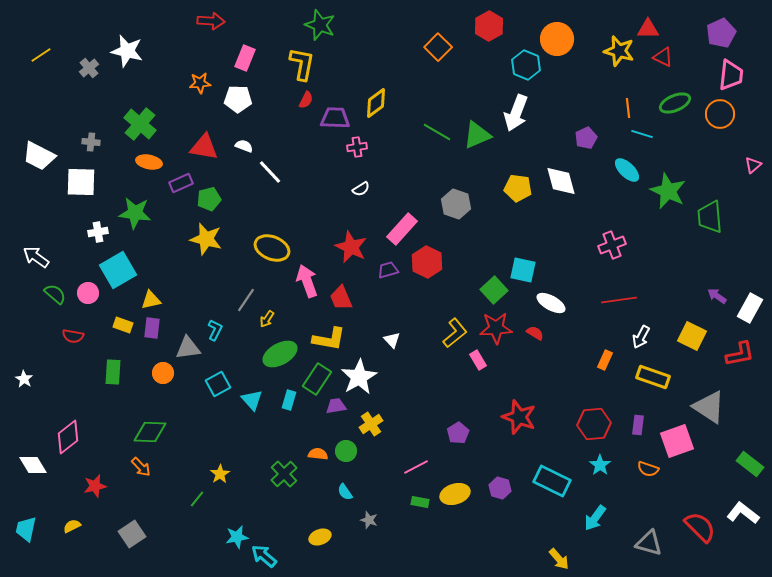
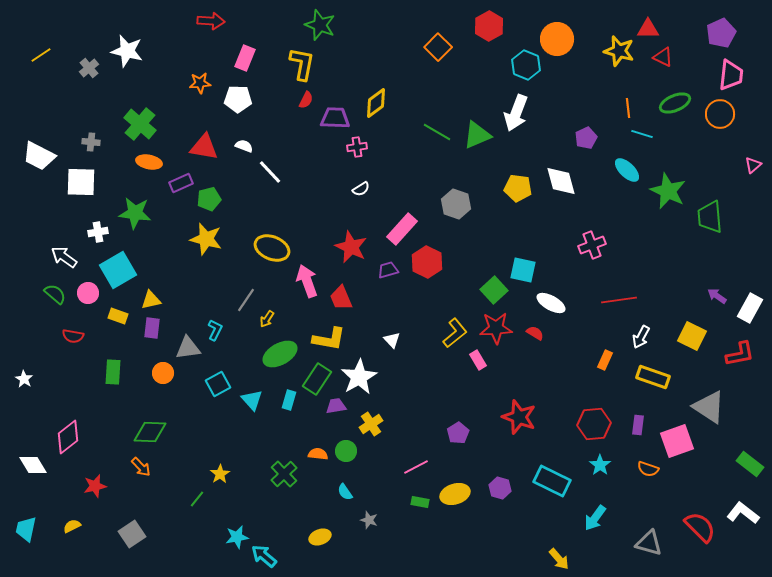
pink cross at (612, 245): moved 20 px left
white arrow at (36, 257): moved 28 px right
yellow rectangle at (123, 325): moved 5 px left, 9 px up
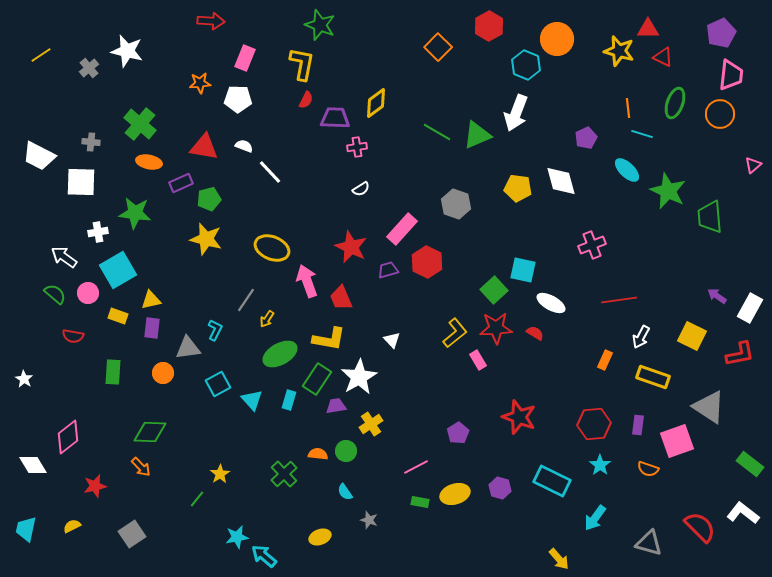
green ellipse at (675, 103): rotated 48 degrees counterclockwise
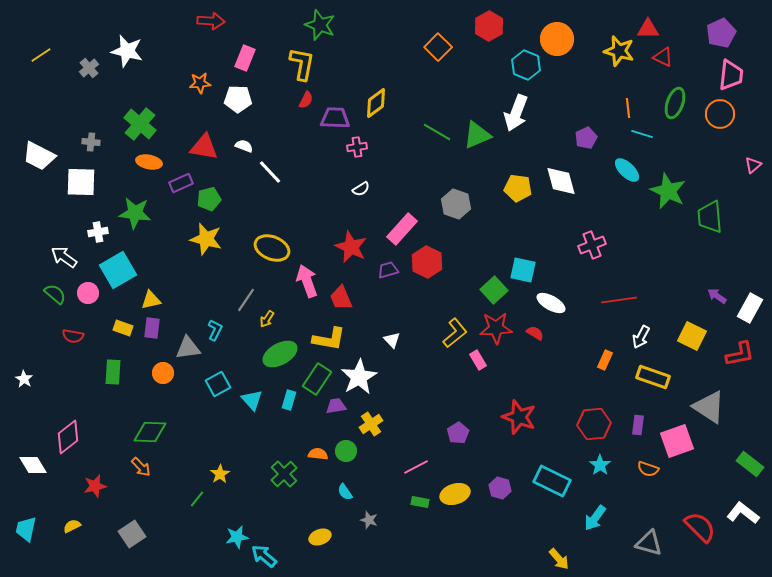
yellow rectangle at (118, 316): moved 5 px right, 12 px down
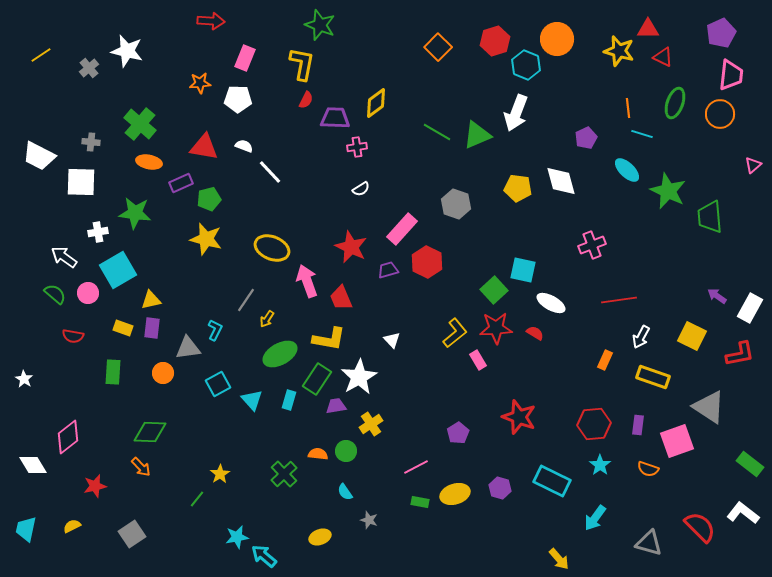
red hexagon at (489, 26): moved 6 px right, 15 px down; rotated 12 degrees clockwise
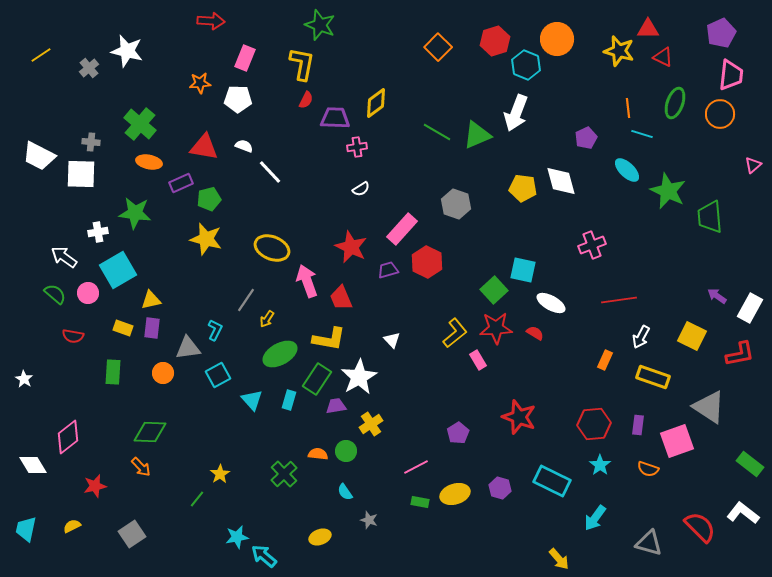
white square at (81, 182): moved 8 px up
yellow pentagon at (518, 188): moved 5 px right
cyan square at (218, 384): moved 9 px up
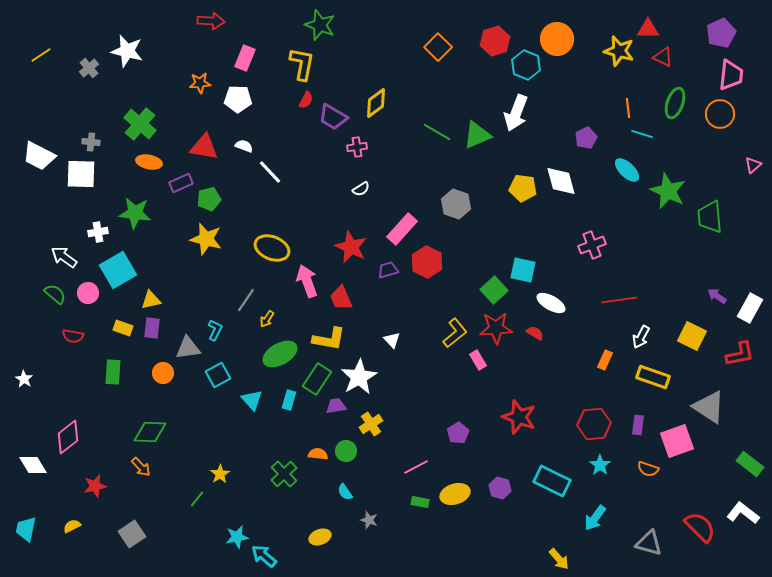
purple trapezoid at (335, 118): moved 2 px left, 1 px up; rotated 152 degrees counterclockwise
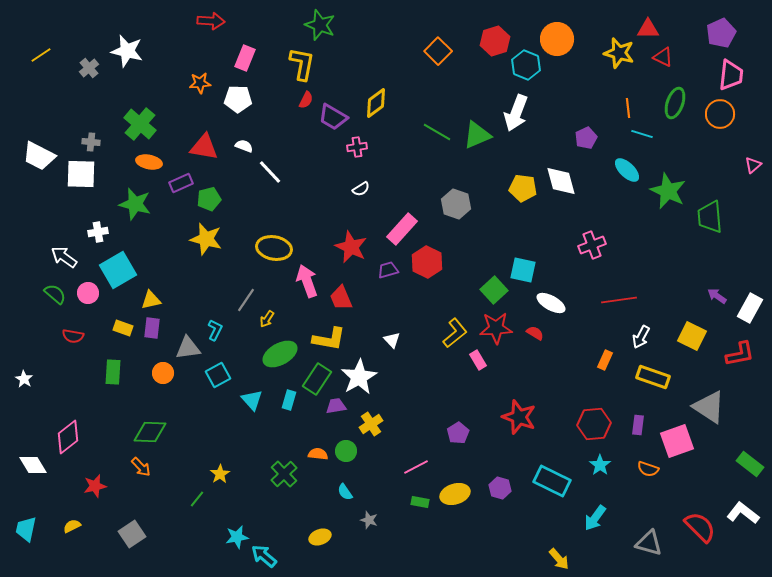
orange square at (438, 47): moved 4 px down
yellow star at (619, 51): moved 2 px down
green star at (135, 213): moved 9 px up; rotated 8 degrees clockwise
yellow ellipse at (272, 248): moved 2 px right; rotated 12 degrees counterclockwise
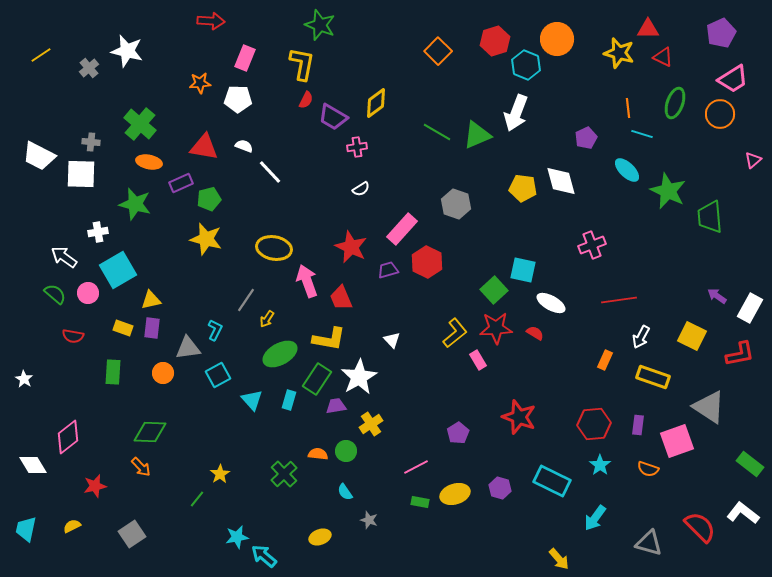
pink trapezoid at (731, 75): moved 2 px right, 4 px down; rotated 52 degrees clockwise
pink triangle at (753, 165): moved 5 px up
